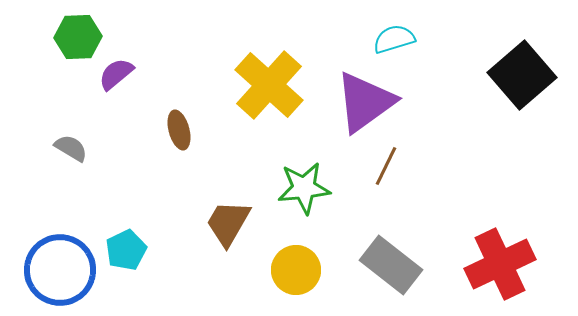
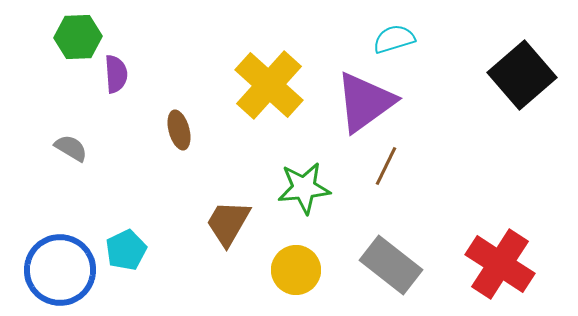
purple semicircle: rotated 126 degrees clockwise
red cross: rotated 32 degrees counterclockwise
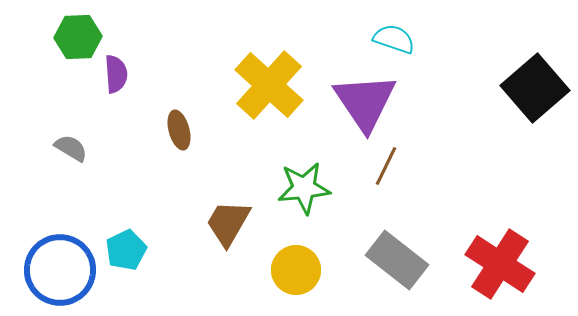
cyan semicircle: rotated 36 degrees clockwise
black square: moved 13 px right, 13 px down
purple triangle: rotated 28 degrees counterclockwise
gray rectangle: moved 6 px right, 5 px up
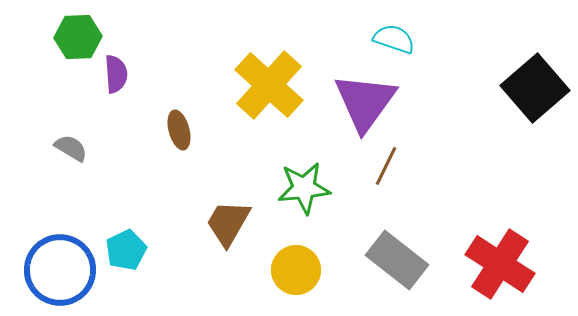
purple triangle: rotated 10 degrees clockwise
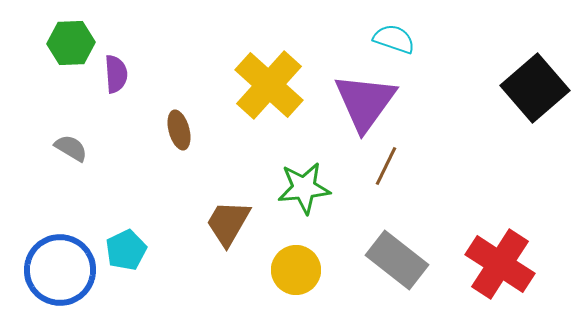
green hexagon: moved 7 px left, 6 px down
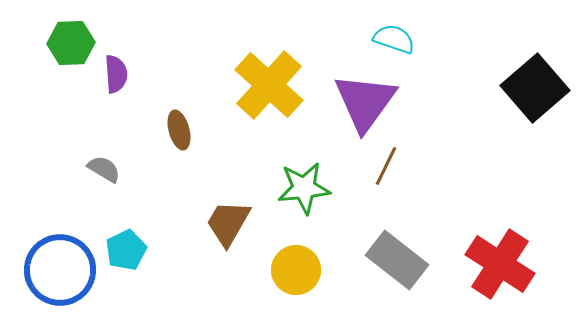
gray semicircle: moved 33 px right, 21 px down
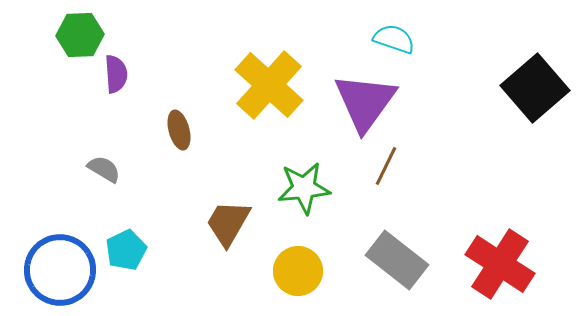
green hexagon: moved 9 px right, 8 px up
yellow circle: moved 2 px right, 1 px down
